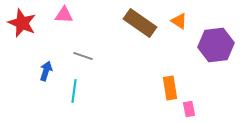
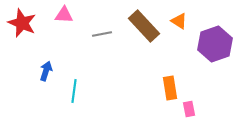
brown rectangle: moved 4 px right, 3 px down; rotated 12 degrees clockwise
purple hexagon: moved 1 px left, 1 px up; rotated 12 degrees counterclockwise
gray line: moved 19 px right, 22 px up; rotated 30 degrees counterclockwise
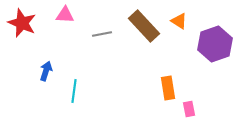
pink triangle: moved 1 px right
orange rectangle: moved 2 px left
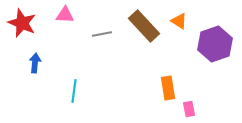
blue arrow: moved 11 px left, 8 px up; rotated 12 degrees counterclockwise
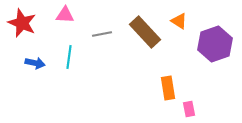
brown rectangle: moved 1 px right, 6 px down
blue arrow: rotated 96 degrees clockwise
cyan line: moved 5 px left, 34 px up
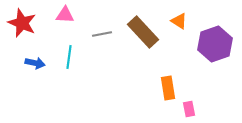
brown rectangle: moved 2 px left
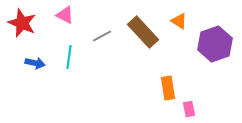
pink triangle: rotated 24 degrees clockwise
gray line: moved 2 px down; rotated 18 degrees counterclockwise
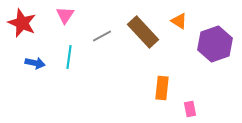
pink triangle: rotated 36 degrees clockwise
orange rectangle: moved 6 px left; rotated 15 degrees clockwise
pink rectangle: moved 1 px right
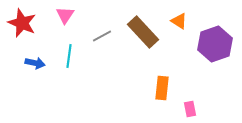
cyan line: moved 1 px up
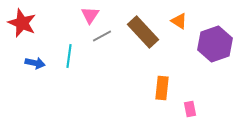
pink triangle: moved 25 px right
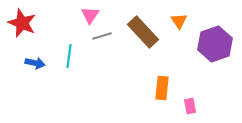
orange triangle: rotated 24 degrees clockwise
gray line: rotated 12 degrees clockwise
pink rectangle: moved 3 px up
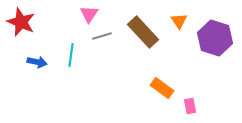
pink triangle: moved 1 px left, 1 px up
red star: moved 1 px left, 1 px up
purple hexagon: moved 6 px up; rotated 24 degrees counterclockwise
cyan line: moved 2 px right, 1 px up
blue arrow: moved 2 px right, 1 px up
orange rectangle: rotated 60 degrees counterclockwise
